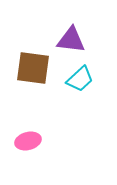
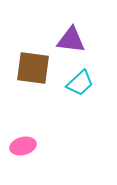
cyan trapezoid: moved 4 px down
pink ellipse: moved 5 px left, 5 px down
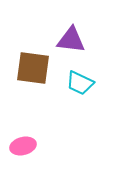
cyan trapezoid: rotated 68 degrees clockwise
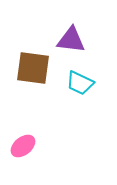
pink ellipse: rotated 25 degrees counterclockwise
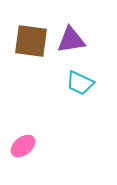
purple triangle: rotated 16 degrees counterclockwise
brown square: moved 2 px left, 27 px up
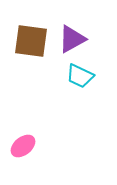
purple triangle: moved 1 px right, 1 px up; rotated 20 degrees counterclockwise
cyan trapezoid: moved 7 px up
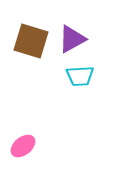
brown square: rotated 9 degrees clockwise
cyan trapezoid: rotated 28 degrees counterclockwise
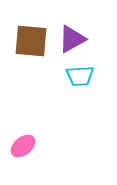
brown square: rotated 12 degrees counterclockwise
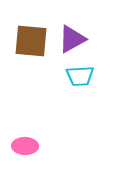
pink ellipse: moved 2 px right; rotated 40 degrees clockwise
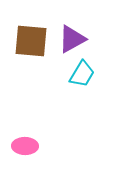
cyan trapezoid: moved 2 px right, 2 px up; rotated 56 degrees counterclockwise
